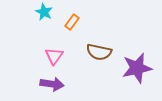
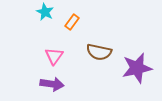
cyan star: moved 1 px right
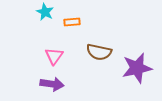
orange rectangle: rotated 49 degrees clockwise
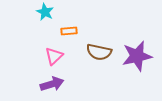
orange rectangle: moved 3 px left, 9 px down
pink triangle: rotated 12 degrees clockwise
purple star: moved 12 px up
purple arrow: rotated 25 degrees counterclockwise
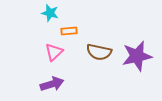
cyan star: moved 5 px right, 1 px down; rotated 12 degrees counterclockwise
pink triangle: moved 4 px up
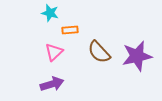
orange rectangle: moved 1 px right, 1 px up
brown semicircle: rotated 35 degrees clockwise
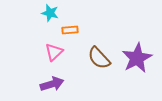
brown semicircle: moved 6 px down
purple star: moved 2 px down; rotated 16 degrees counterclockwise
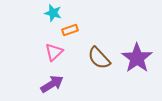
cyan star: moved 3 px right
orange rectangle: rotated 14 degrees counterclockwise
purple star: rotated 8 degrees counterclockwise
purple arrow: rotated 15 degrees counterclockwise
